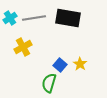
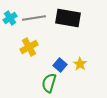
yellow cross: moved 6 px right
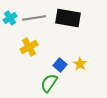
green semicircle: rotated 18 degrees clockwise
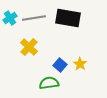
yellow cross: rotated 18 degrees counterclockwise
green semicircle: rotated 48 degrees clockwise
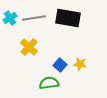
yellow star: rotated 24 degrees counterclockwise
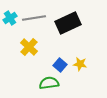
black rectangle: moved 5 px down; rotated 35 degrees counterclockwise
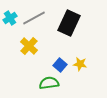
gray line: rotated 20 degrees counterclockwise
black rectangle: moved 1 px right; rotated 40 degrees counterclockwise
yellow cross: moved 1 px up
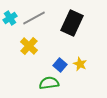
black rectangle: moved 3 px right
yellow star: rotated 16 degrees clockwise
